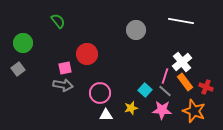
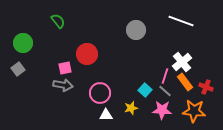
white line: rotated 10 degrees clockwise
orange star: rotated 15 degrees counterclockwise
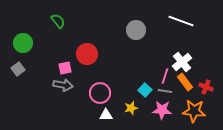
gray line: rotated 32 degrees counterclockwise
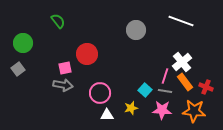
white triangle: moved 1 px right
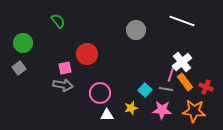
white line: moved 1 px right
gray square: moved 1 px right, 1 px up
pink line: moved 6 px right, 2 px up
gray line: moved 1 px right, 2 px up
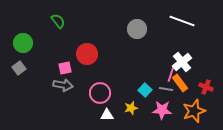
gray circle: moved 1 px right, 1 px up
orange rectangle: moved 5 px left, 1 px down
orange star: rotated 25 degrees counterclockwise
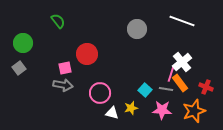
white triangle: moved 5 px right, 2 px up; rotated 16 degrees clockwise
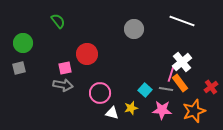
gray circle: moved 3 px left
gray square: rotated 24 degrees clockwise
red cross: moved 5 px right; rotated 32 degrees clockwise
